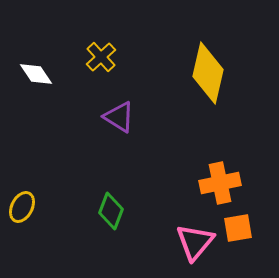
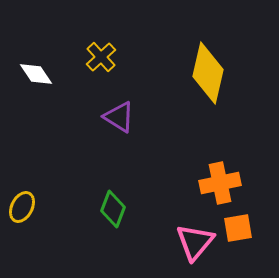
green diamond: moved 2 px right, 2 px up
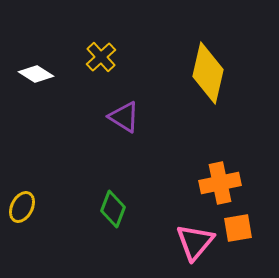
white diamond: rotated 24 degrees counterclockwise
purple triangle: moved 5 px right
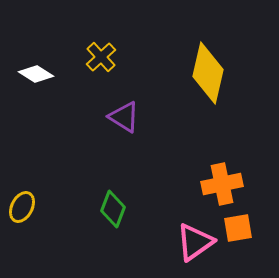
orange cross: moved 2 px right, 1 px down
pink triangle: rotated 15 degrees clockwise
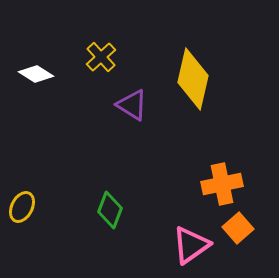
yellow diamond: moved 15 px left, 6 px down
purple triangle: moved 8 px right, 12 px up
green diamond: moved 3 px left, 1 px down
orange square: rotated 32 degrees counterclockwise
pink triangle: moved 4 px left, 3 px down
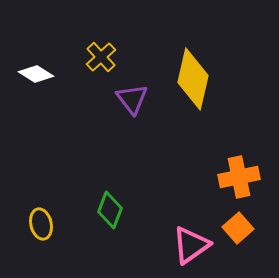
purple triangle: moved 6 px up; rotated 20 degrees clockwise
orange cross: moved 17 px right, 7 px up
yellow ellipse: moved 19 px right, 17 px down; rotated 40 degrees counterclockwise
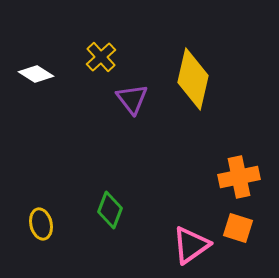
orange square: rotated 32 degrees counterclockwise
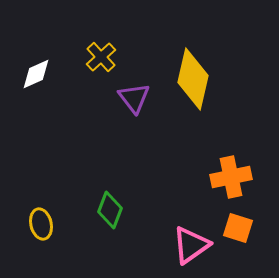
white diamond: rotated 56 degrees counterclockwise
purple triangle: moved 2 px right, 1 px up
orange cross: moved 8 px left
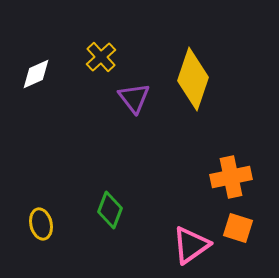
yellow diamond: rotated 6 degrees clockwise
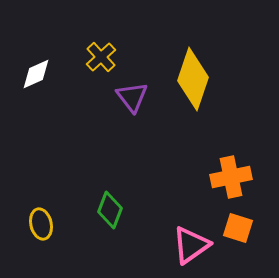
purple triangle: moved 2 px left, 1 px up
